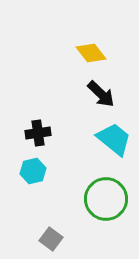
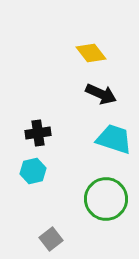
black arrow: rotated 20 degrees counterclockwise
cyan trapezoid: rotated 21 degrees counterclockwise
gray square: rotated 15 degrees clockwise
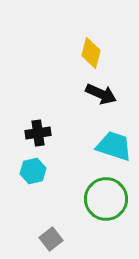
yellow diamond: rotated 52 degrees clockwise
cyan trapezoid: moved 7 px down
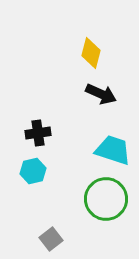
cyan trapezoid: moved 1 px left, 4 px down
